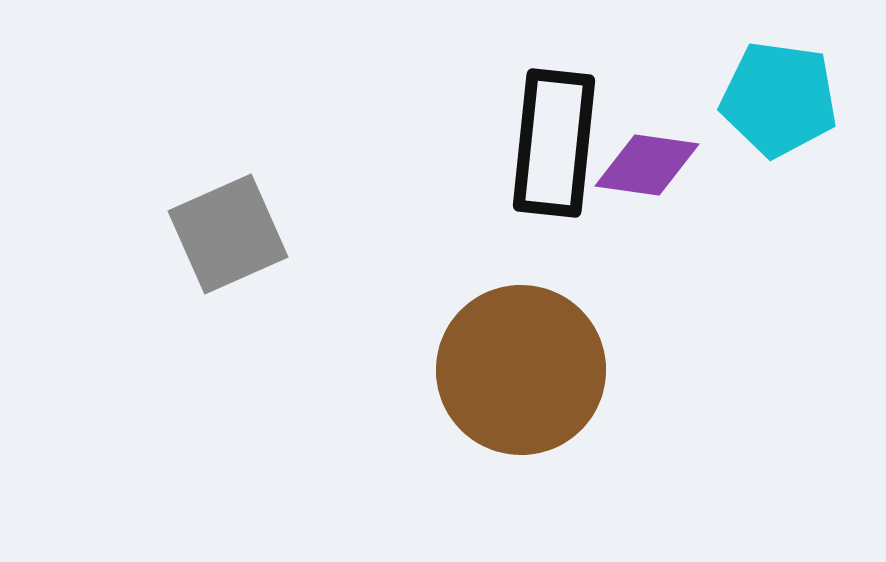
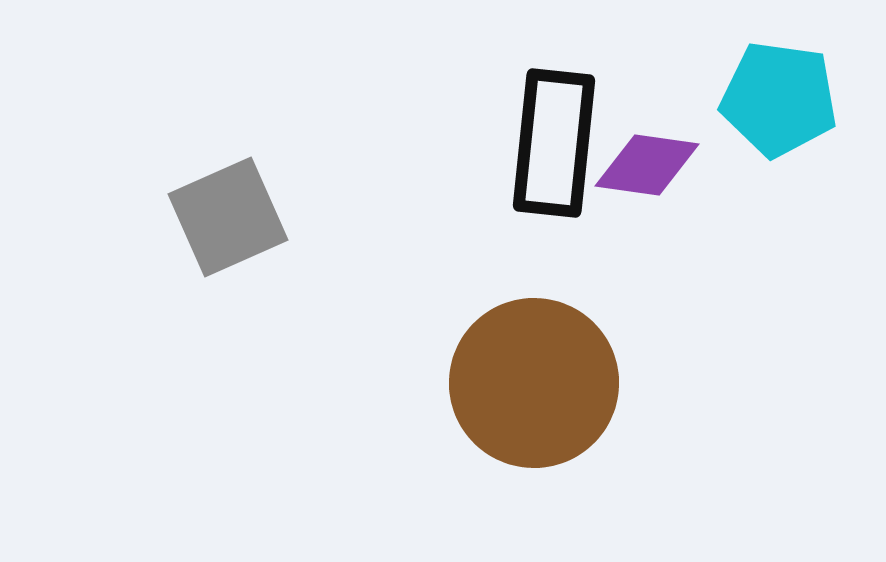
gray square: moved 17 px up
brown circle: moved 13 px right, 13 px down
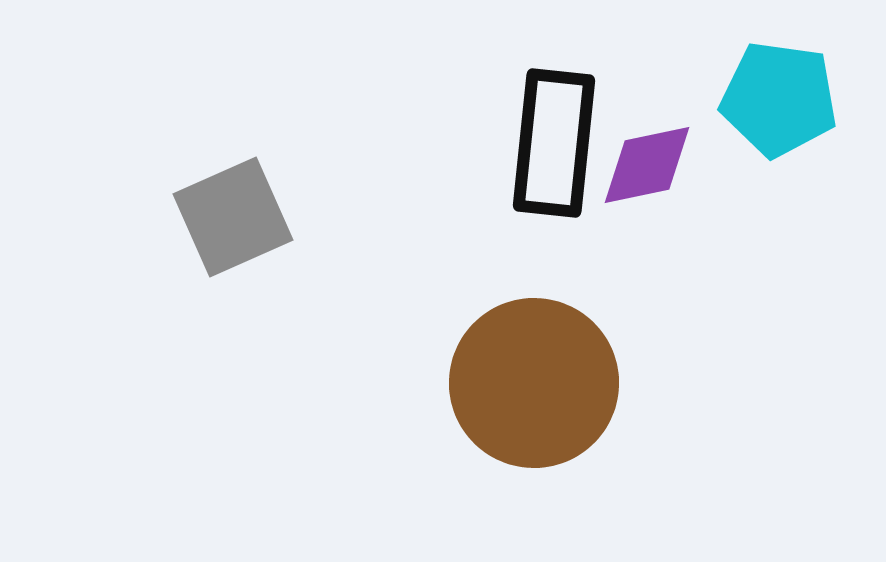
purple diamond: rotated 20 degrees counterclockwise
gray square: moved 5 px right
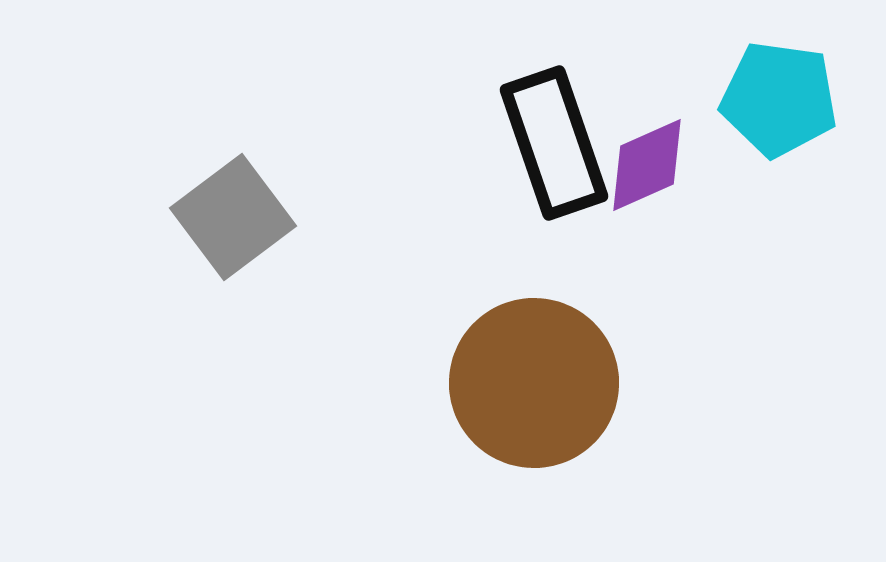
black rectangle: rotated 25 degrees counterclockwise
purple diamond: rotated 12 degrees counterclockwise
gray square: rotated 13 degrees counterclockwise
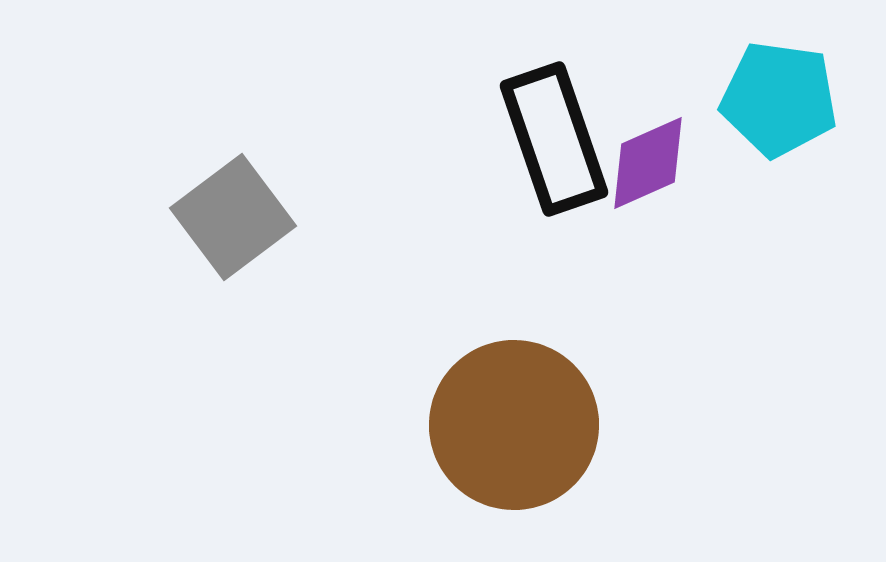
black rectangle: moved 4 px up
purple diamond: moved 1 px right, 2 px up
brown circle: moved 20 px left, 42 px down
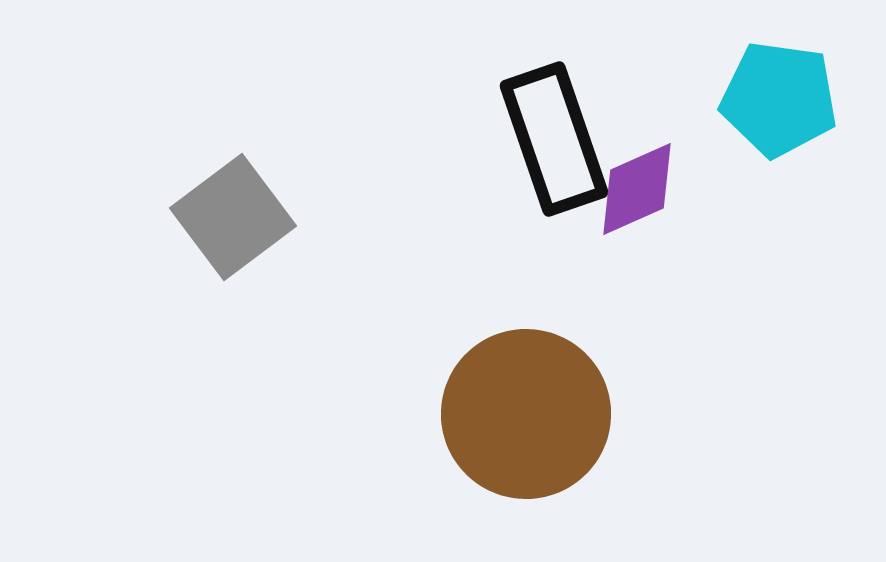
purple diamond: moved 11 px left, 26 px down
brown circle: moved 12 px right, 11 px up
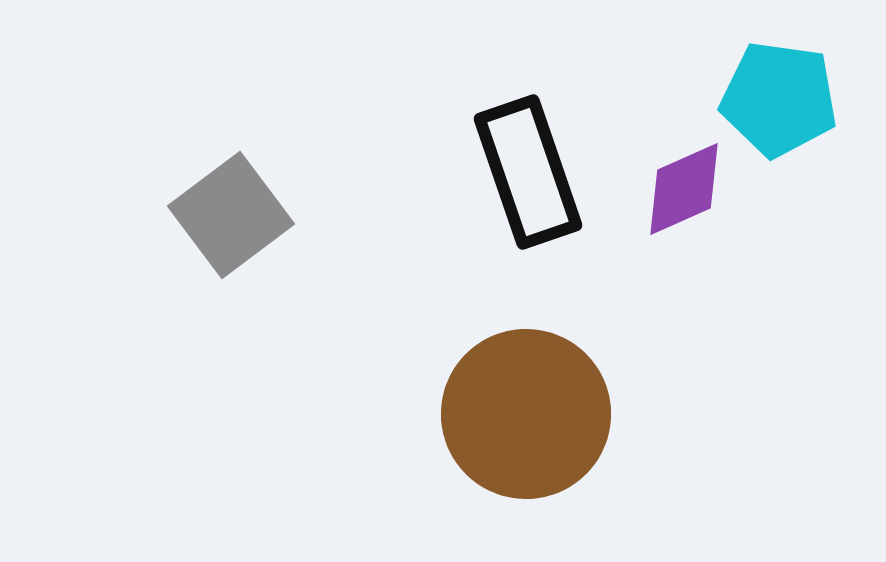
black rectangle: moved 26 px left, 33 px down
purple diamond: moved 47 px right
gray square: moved 2 px left, 2 px up
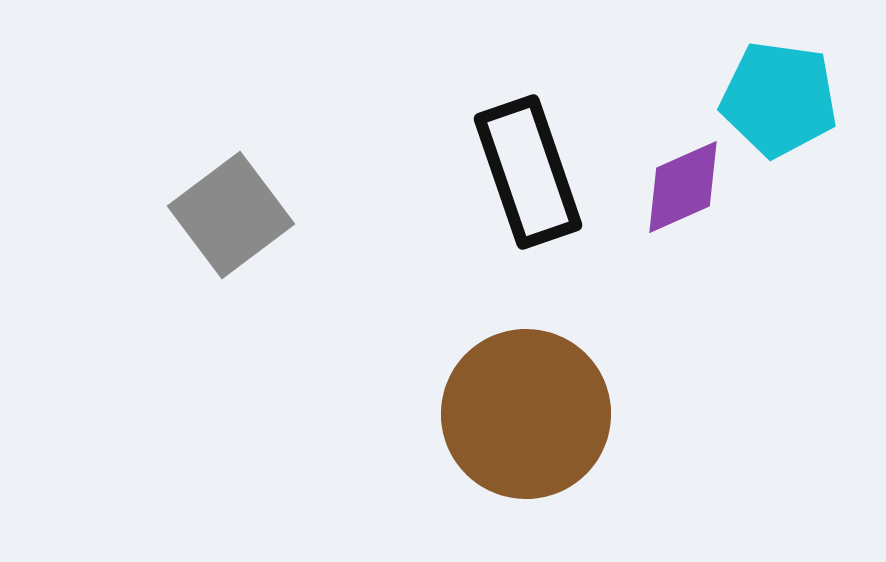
purple diamond: moved 1 px left, 2 px up
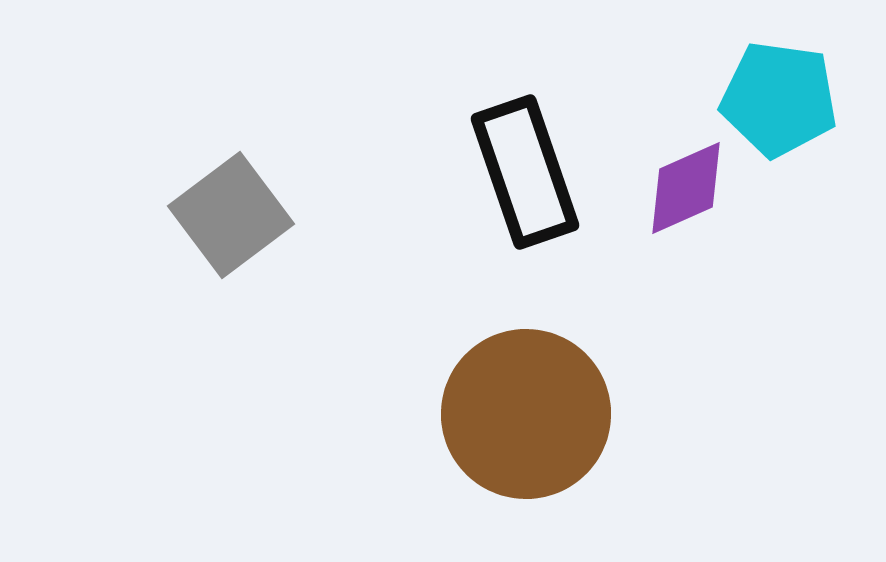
black rectangle: moved 3 px left
purple diamond: moved 3 px right, 1 px down
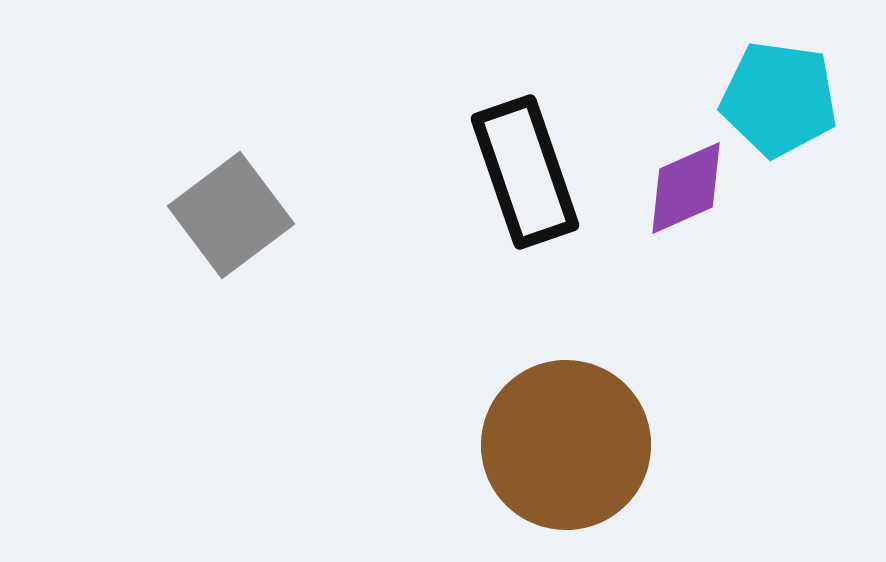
brown circle: moved 40 px right, 31 px down
